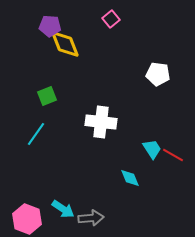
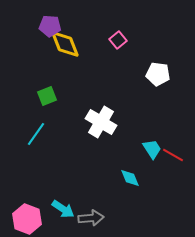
pink square: moved 7 px right, 21 px down
white cross: rotated 24 degrees clockwise
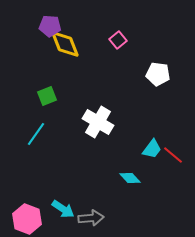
white cross: moved 3 px left
cyan trapezoid: rotated 70 degrees clockwise
red line: rotated 10 degrees clockwise
cyan diamond: rotated 20 degrees counterclockwise
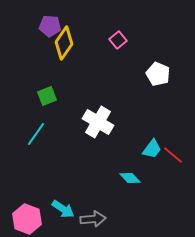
yellow diamond: moved 1 px left, 1 px up; rotated 56 degrees clockwise
white pentagon: rotated 15 degrees clockwise
gray arrow: moved 2 px right, 1 px down
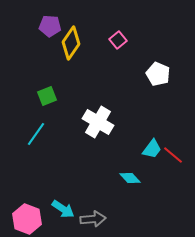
yellow diamond: moved 7 px right
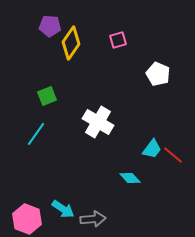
pink square: rotated 24 degrees clockwise
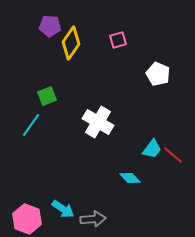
cyan line: moved 5 px left, 9 px up
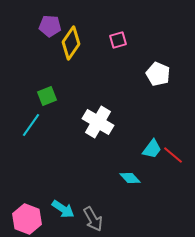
gray arrow: rotated 65 degrees clockwise
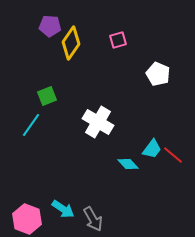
cyan diamond: moved 2 px left, 14 px up
